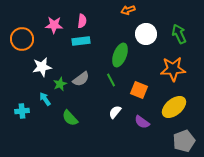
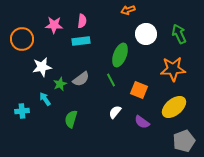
green semicircle: moved 1 px right, 1 px down; rotated 60 degrees clockwise
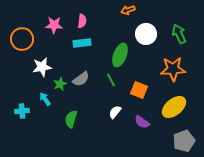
cyan rectangle: moved 1 px right, 2 px down
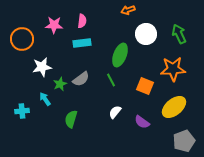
orange square: moved 6 px right, 4 px up
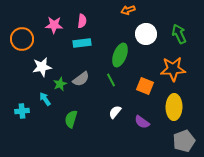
yellow ellipse: rotated 50 degrees counterclockwise
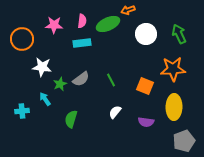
green ellipse: moved 12 px left, 31 px up; rotated 45 degrees clockwise
white star: rotated 18 degrees clockwise
purple semicircle: moved 4 px right; rotated 28 degrees counterclockwise
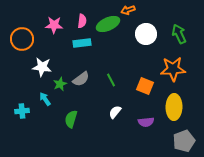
purple semicircle: rotated 14 degrees counterclockwise
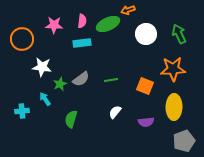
green line: rotated 72 degrees counterclockwise
